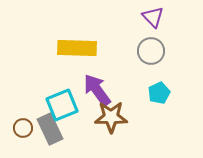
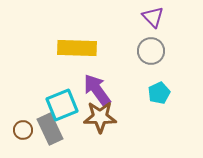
brown star: moved 11 px left
brown circle: moved 2 px down
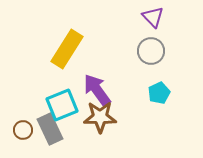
yellow rectangle: moved 10 px left, 1 px down; rotated 60 degrees counterclockwise
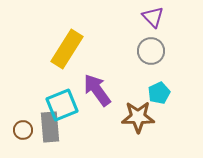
brown star: moved 38 px right
gray rectangle: moved 2 px up; rotated 20 degrees clockwise
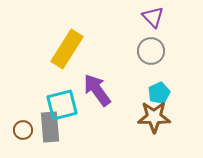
cyan square: rotated 8 degrees clockwise
brown star: moved 16 px right
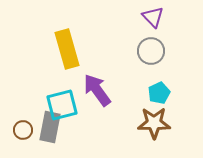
yellow rectangle: rotated 48 degrees counterclockwise
brown star: moved 6 px down
gray rectangle: rotated 16 degrees clockwise
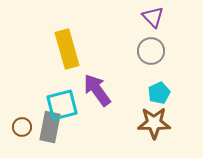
brown circle: moved 1 px left, 3 px up
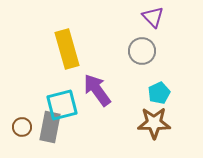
gray circle: moved 9 px left
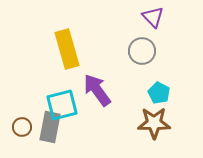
cyan pentagon: rotated 20 degrees counterclockwise
